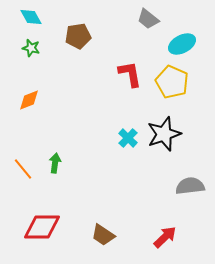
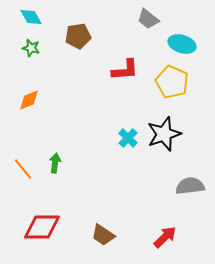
cyan ellipse: rotated 44 degrees clockwise
red L-shape: moved 5 px left, 4 px up; rotated 96 degrees clockwise
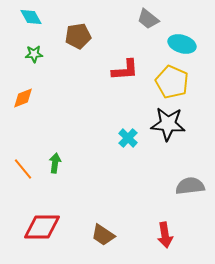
green star: moved 3 px right, 6 px down; rotated 18 degrees counterclockwise
orange diamond: moved 6 px left, 2 px up
black star: moved 4 px right, 10 px up; rotated 24 degrees clockwise
red arrow: moved 2 px up; rotated 125 degrees clockwise
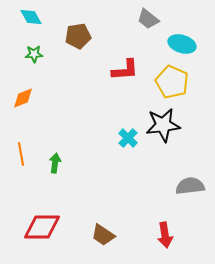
black star: moved 5 px left, 1 px down; rotated 12 degrees counterclockwise
orange line: moved 2 px left, 15 px up; rotated 30 degrees clockwise
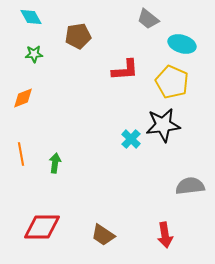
cyan cross: moved 3 px right, 1 px down
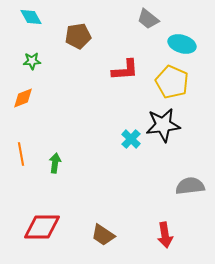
green star: moved 2 px left, 7 px down
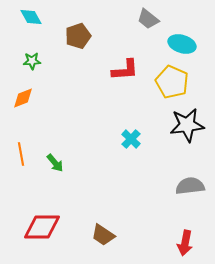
brown pentagon: rotated 10 degrees counterclockwise
black star: moved 24 px right
green arrow: rotated 132 degrees clockwise
red arrow: moved 20 px right, 8 px down; rotated 20 degrees clockwise
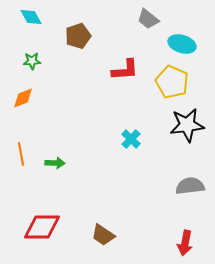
green arrow: rotated 48 degrees counterclockwise
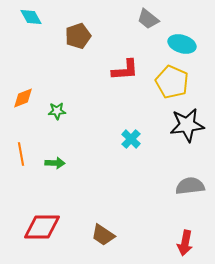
green star: moved 25 px right, 50 px down
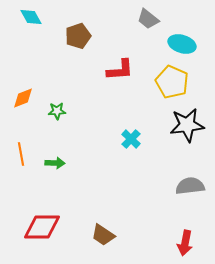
red L-shape: moved 5 px left
